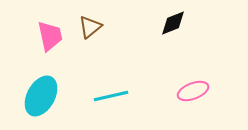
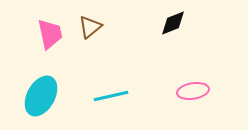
pink trapezoid: moved 2 px up
pink ellipse: rotated 12 degrees clockwise
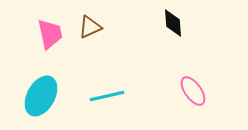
black diamond: rotated 72 degrees counterclockwise
brown triangle: rotated 15 degrees clockwise
pink ellipse: rotated 64 degrees clockwise
cyan line: moved 4 px left
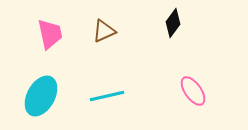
black diamond: rotated 40 degrees clockwise
brown triangle: moved 14 px right, 4 px down
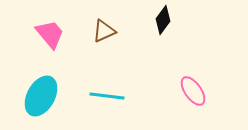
black diamond: moved 10 px left, 3 px up
pink trapezoid: rotated 28 degrees counterclockwise
cyan line: rotated 20 degrees clockwise
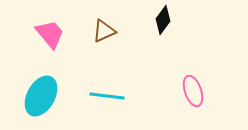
pink ellipse: rotated 16 degrees clockwise
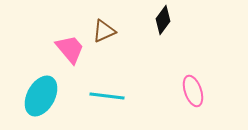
pink trapezoid: moved 20 px right, 15 px down
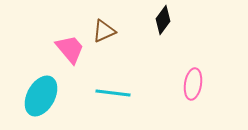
pink ellipse: moved 7 px up; rotated 28 degrees clockwise
cyan line: moved 6 px right, 3 px up
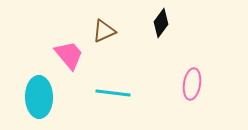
black diamond: moved 2 px left, 3 px down
pink trapezoid: moved 1 px left, 6 px down
pink ellipse: moved 1 px left
cyan ellipse: moved 2 px left, 1 px down; rotated 30 degrees counterclockwise
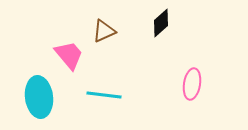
black diamond: rotated 12 degrees clockwise
cyan line: moved 9 px left, 2 px down
cyan ellipse: rotated 6 degrees counterclockwise
